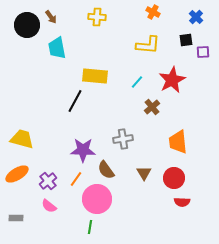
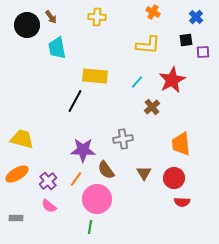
orange trapezoid: moved 3 px right, 2 px down
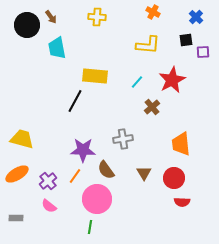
orange line: moved 1 px left, 3 px up
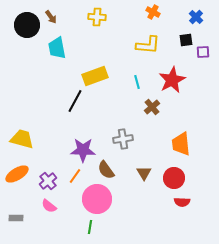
yellow rectangle: rotated 25 degrees counterclockwise
cyan line: rotated 56 degrees counterclockwise
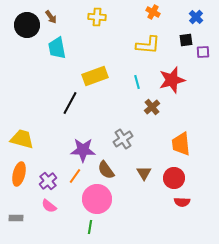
red star: rotated 12 degrees clockwise
black line: moved 5 px left, 2 px down
gray cross: rotated 24 degrees counterclockwise
orange ellipse: moved 2 px right; rotated 45 degrees counterclockwise
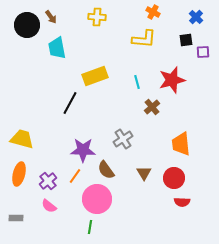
yellow L-shape: moved 4 px left, 6 px up
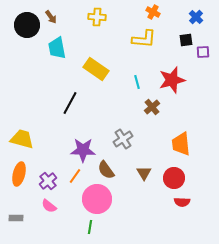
yellow rectangle: moved 1 px right, 7 px up; rotated 55 degrees clockwise
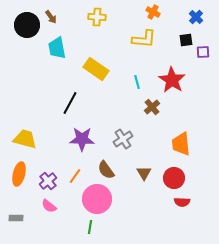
red star: rotated 24 degrees counterclockwise
yellow trapezoid: moved 3 px right
purple star: moved 1 px left, 11 px up
